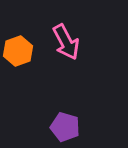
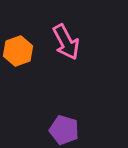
purple pentagon: moved 1 px left, 3 px down
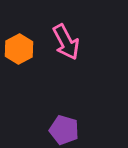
orange hexagon: moved 1 px right, 2 px up; rotated 8 degrees counterclockwise
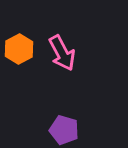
pink arrow: moved 4 px left, 11 px down
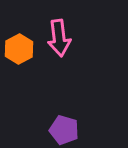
pink arrow: moved 3 px left, 15 px up; rotated 21 degrees clockwise
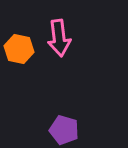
orange hexagon: rotated 20 degrees counterclockwise
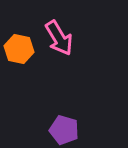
pink arrow: rotated 24 degrees counterclockwise
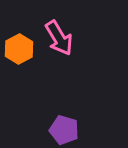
orange hexagon: rotated 20 degrees clockwise
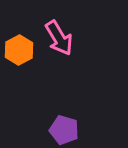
orange hexagon: moved 1 px down
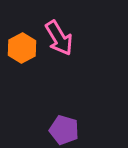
orange hexagon: moved 3 px right, 2 px up
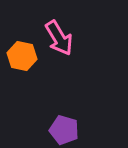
orange hexagon: moved 8 px down; rotated 20 degrees counterclockwise
